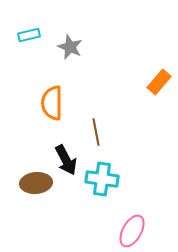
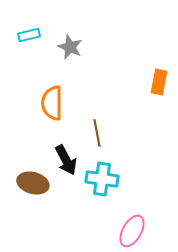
orange rectangle: rotated 30 degrees counterclockwise
brown line: moved 1 px right, 1 px down
brown ellipse: moved 3 px left; rotated 20 degrees clockwise
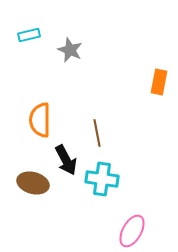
gray star: moved 3 px down
orange semicircle: moved 12 px left, 17 px down
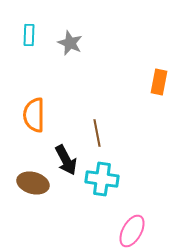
cyan rectangle: rotated 75 degrees counterclockwise
gray star: moved 7 px up
orange semicircle: moved 6 px left, 5 px up
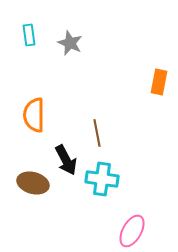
cyan rectangle: rotated 10 degrees counterclockwise
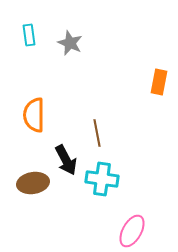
brown ellipse: rotated 24 degrees counterclockwise
